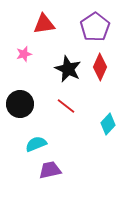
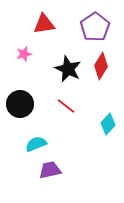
red diamond: moved 1 px right, 1 px up; rotated 8 degrees clockwise
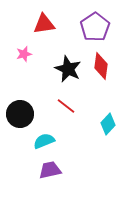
red diamond: rotated 24 degrees counterclockwise
black circle: moved 10 px down
cyan semicircle: moved 8 px right, 3 px up
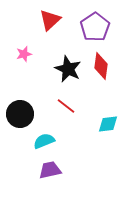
red triangle: moved 6 px right, 4 px up; rotated 35 degrees counterclockwise
cyan diamond: rotated 40 degrees clockwise
